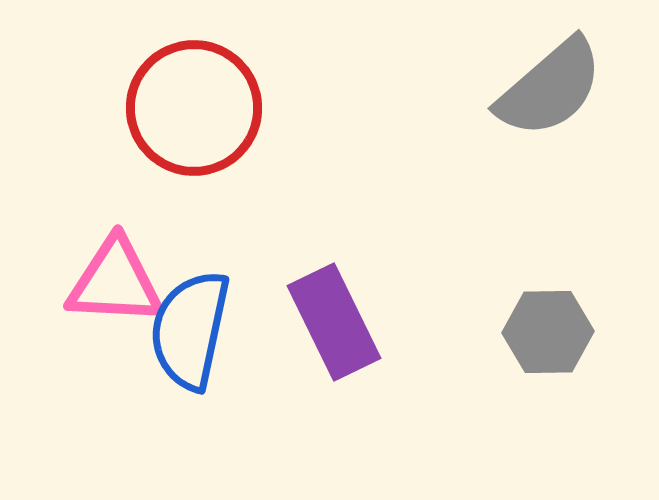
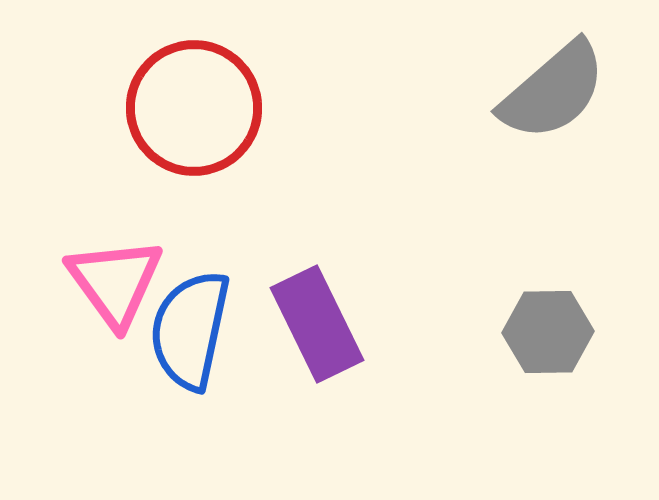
gray semicircle: moved 3 px right, 3 px down
pink triangle: rotated 51 degrees clockwise
purple rectangle: moved 17 px left, 2 px down
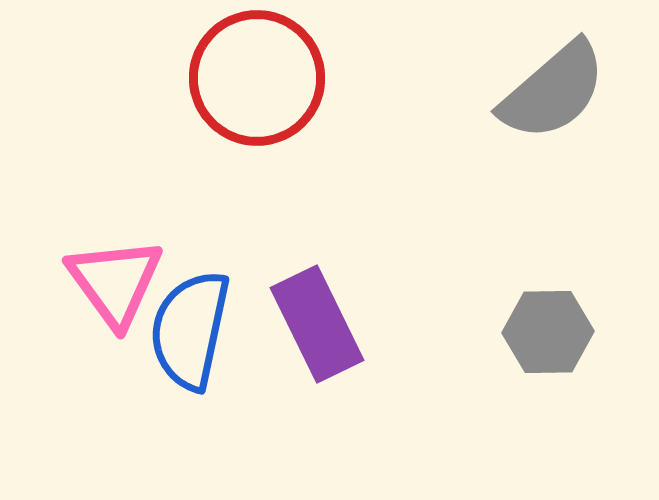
red circle: moved 63 px right, 30 px up
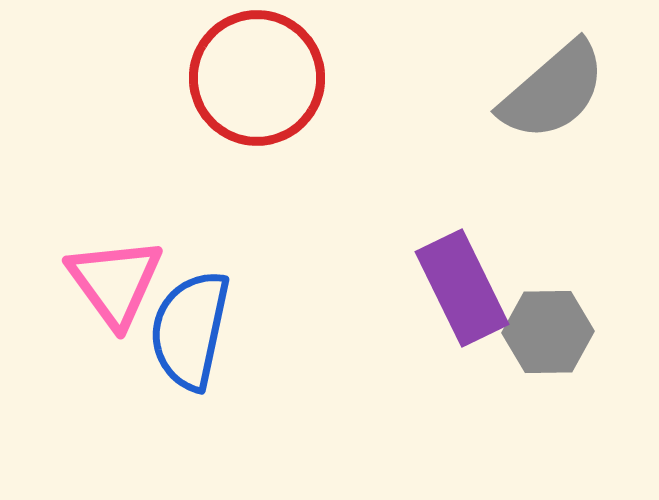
purple rectangle: moved 145 px right, 36 px up
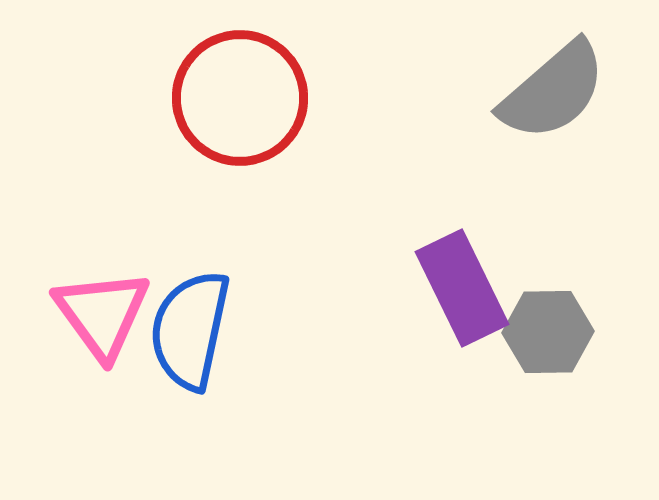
red circle: moved 17 px left, 20 px down
pink triangle: moved 13 px left, 32 px down
